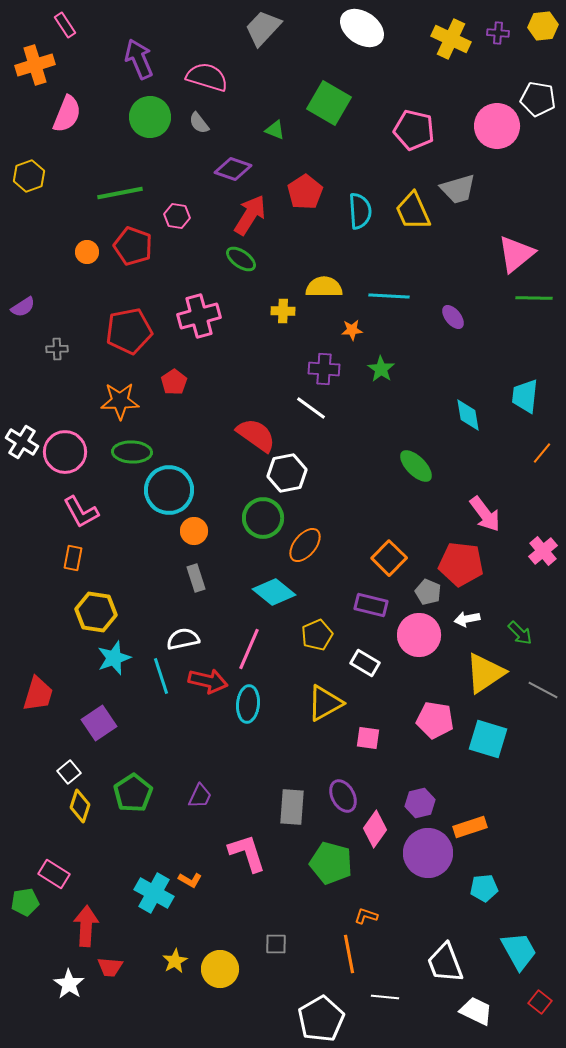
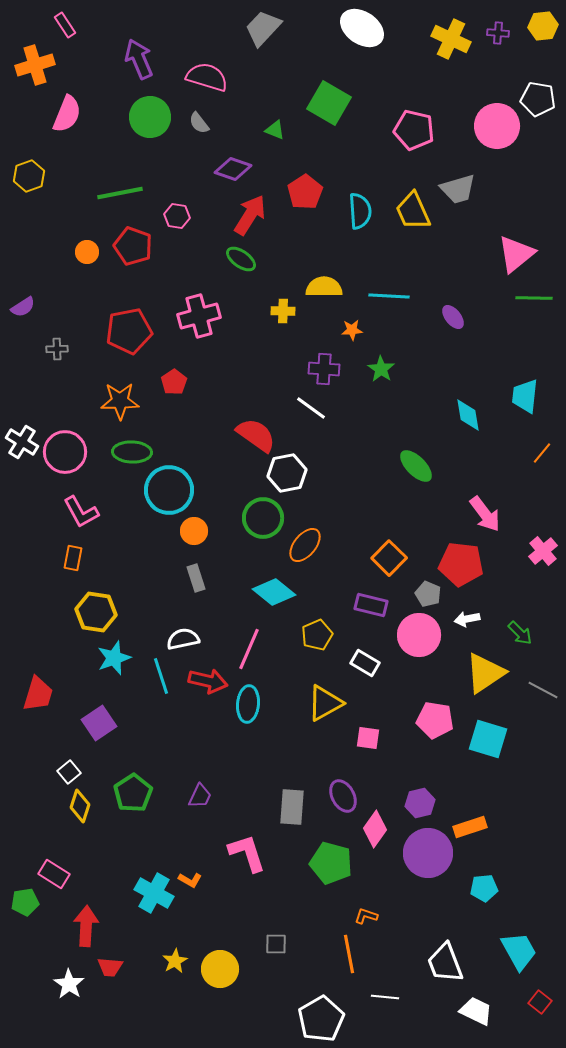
gray pentagon at (428, 592): moved 2 px down
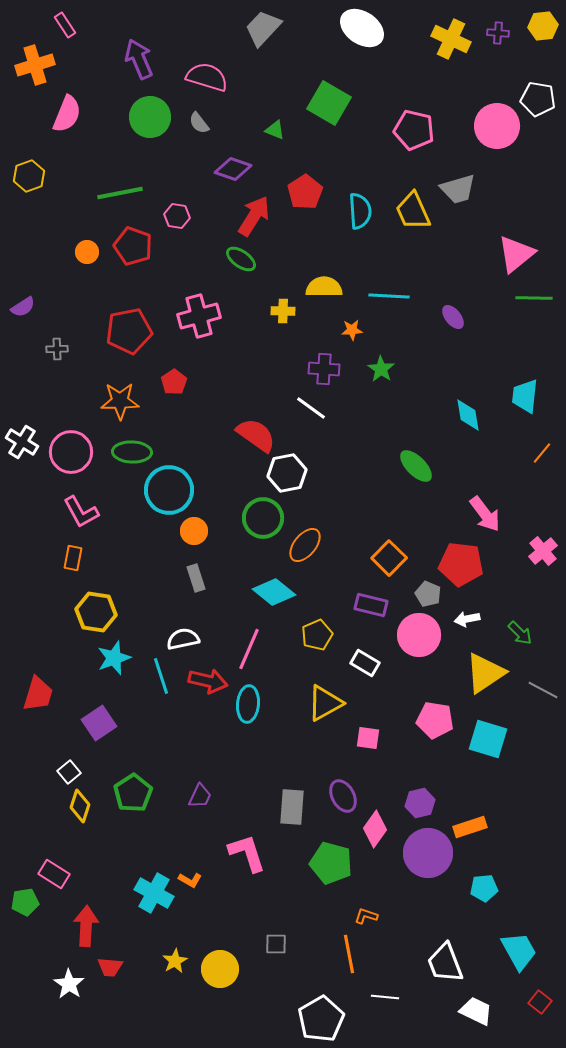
red arrow at (250, 215): moved 4 px right, 1 px down
pink circle at (65, 452): moved 6 px right
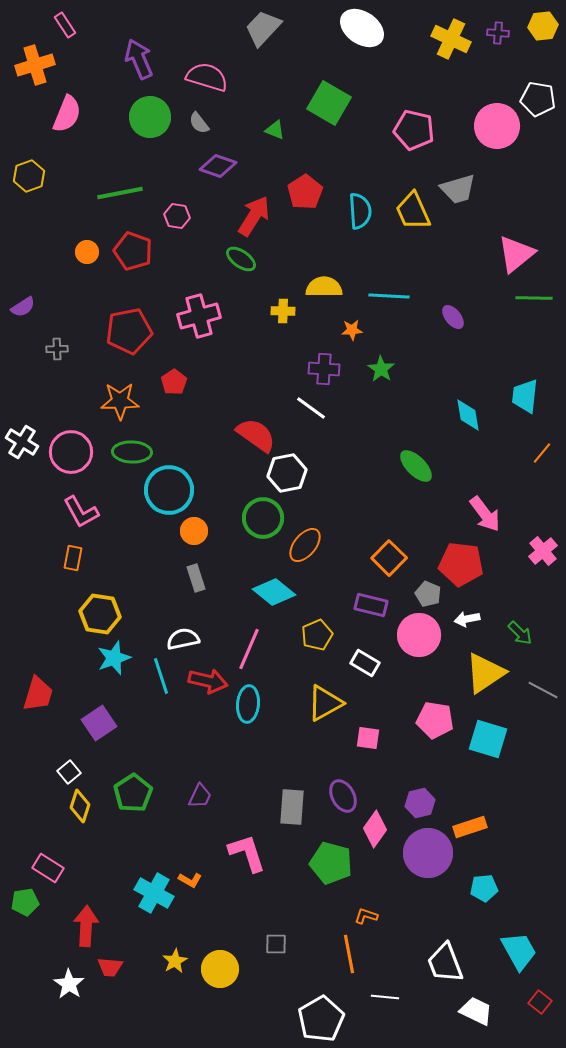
purple diamond at (233, 169): moved 15 px left, 3 px up
red pentagon at (133, 246): moved 5 px down
yellow hexagon at (96, 612): moved 4 px right, 2 px down
pink rectangle at (54, 874): moved 6 px left, 6 px up
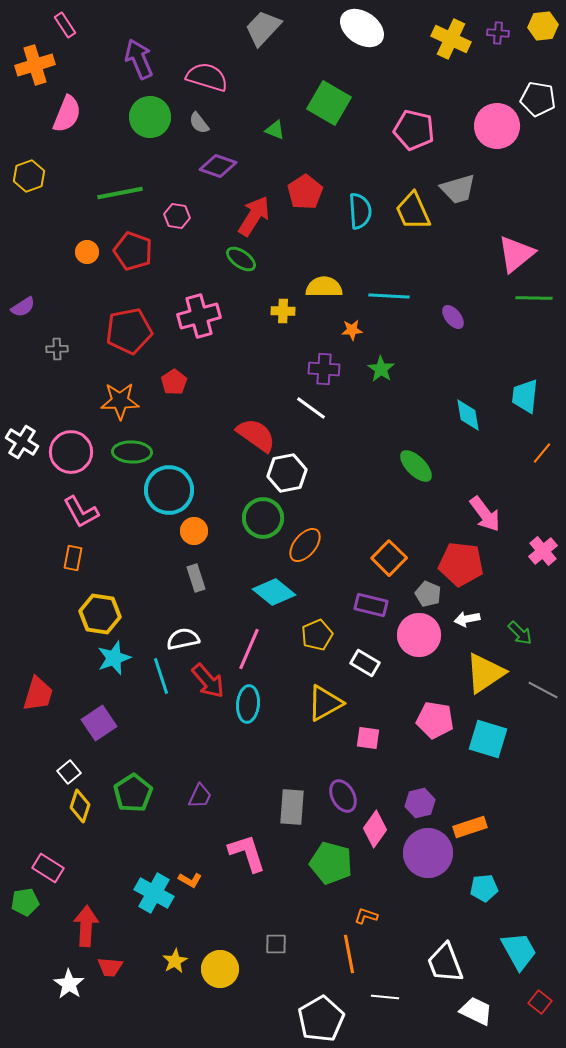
red arrow at (208, 681): rotated 36 degrees clockwise
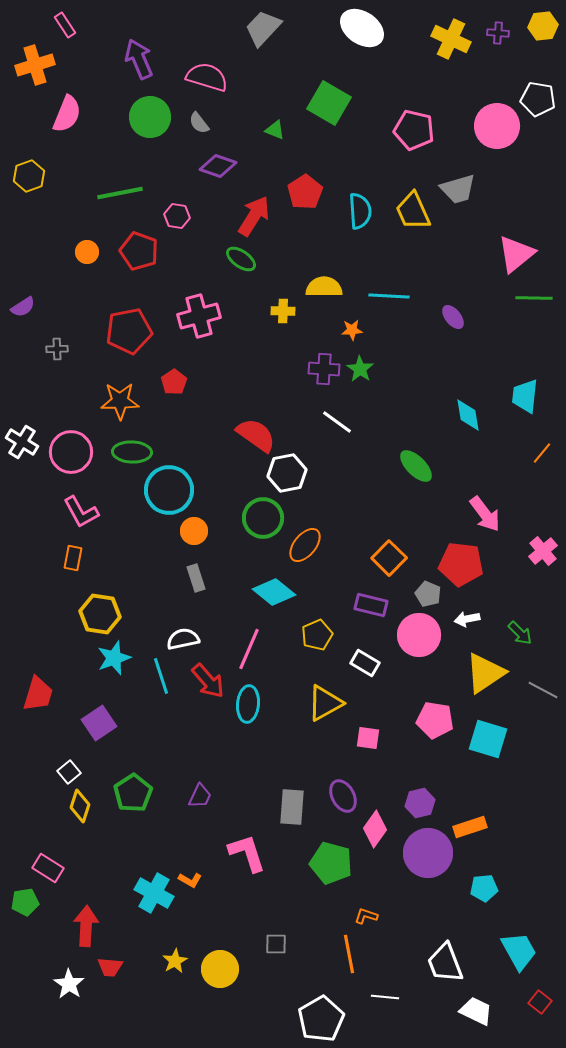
red pentagon at (133, 251): moved 6 px right
green star at (381, 369): moved 21 px left
white line at (311, 408): moved 26 px right, 14 px down
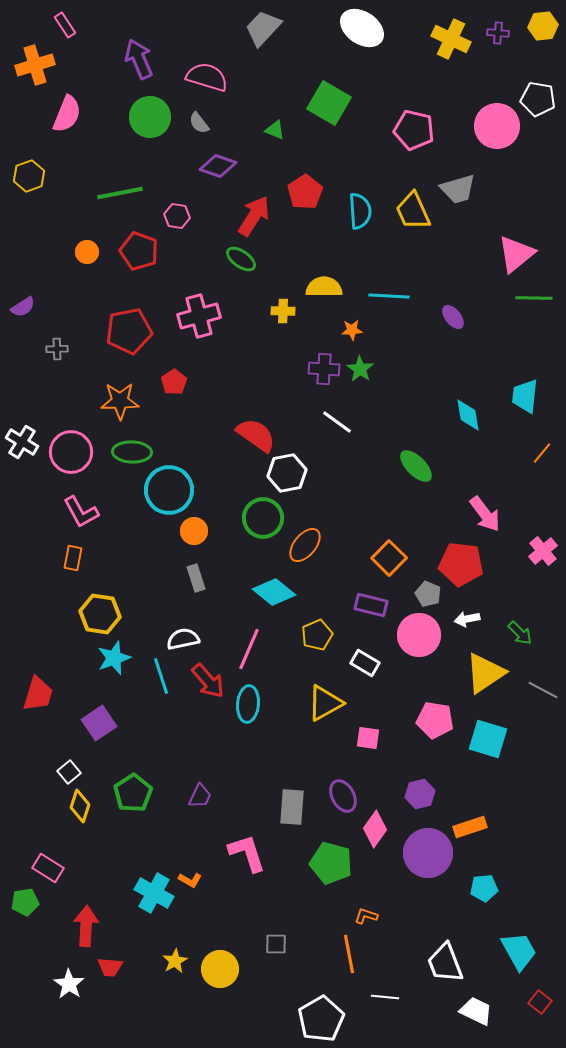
purple hexagon at (420, 803): moved 9 px up
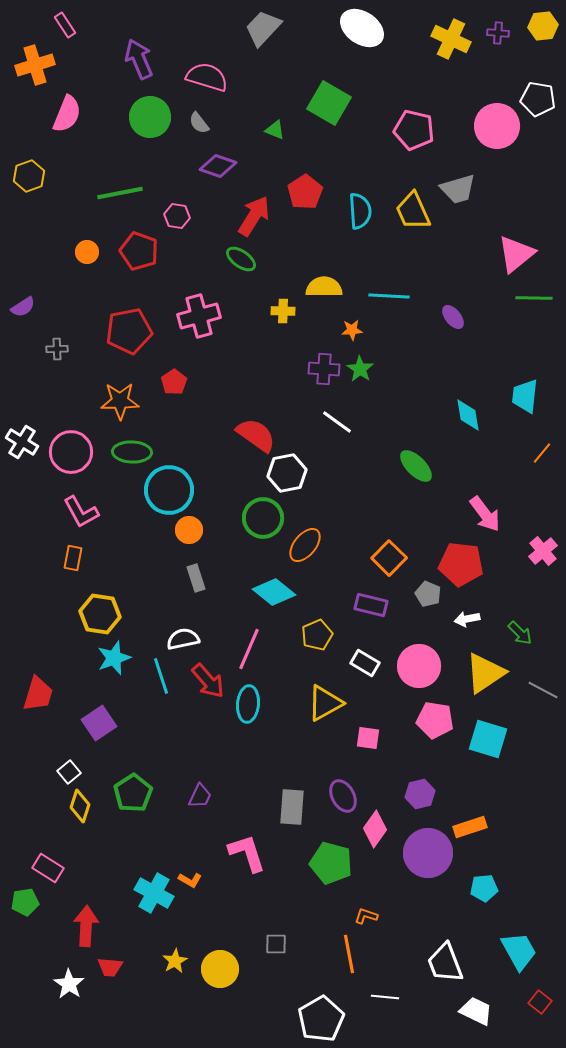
orange circle at (194, 531): moved 5 px left, 1 px up
pink circle at (419, 635): moved 31 px down
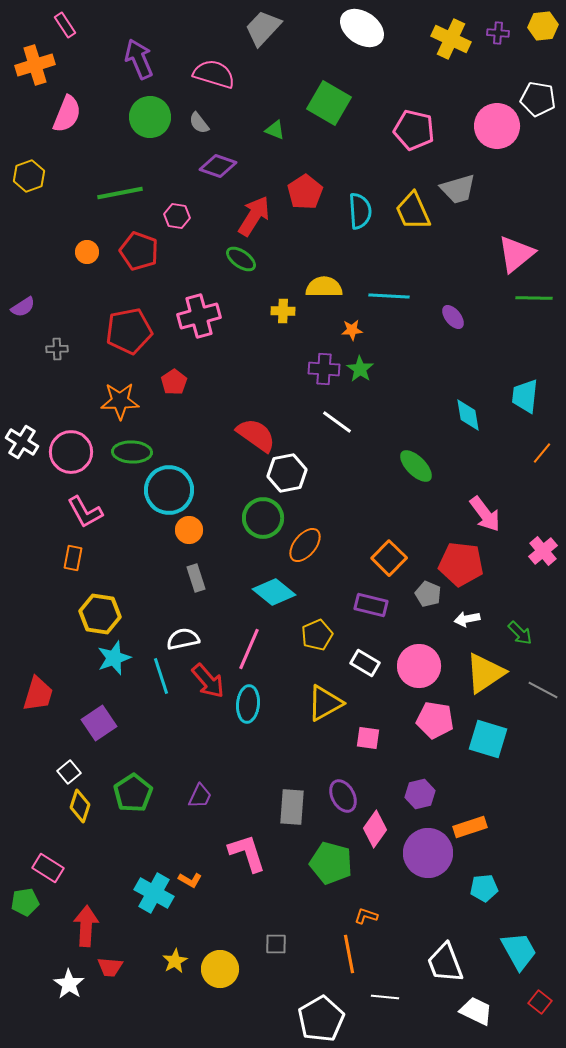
pink semicircle at (207, 77): moved 7 px right, 3 px up
pink L-shape at (81, 512): moved 4 px right
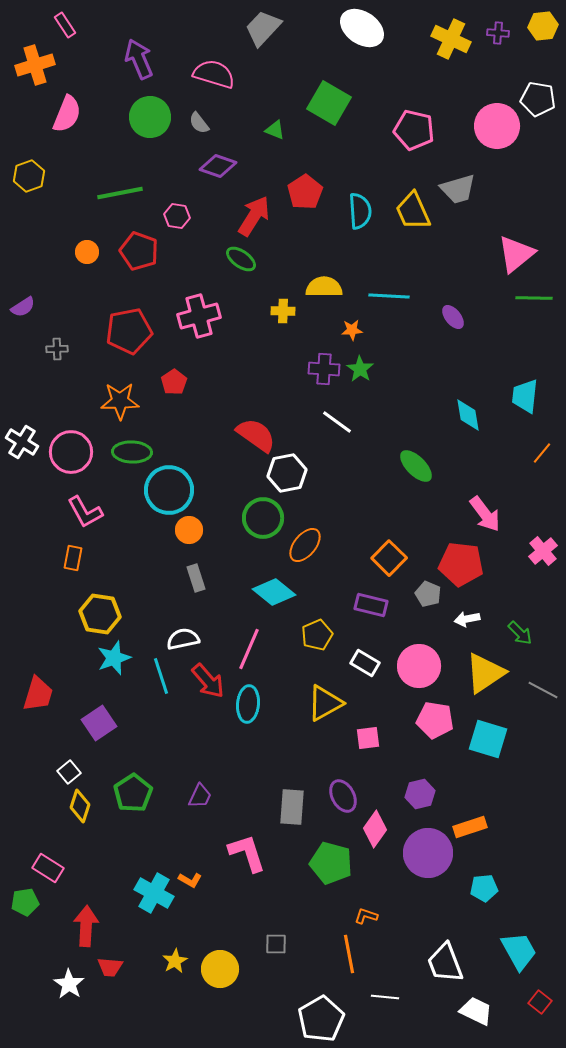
pink square at (368, 738): rotated 15 degrees counterclockwise
